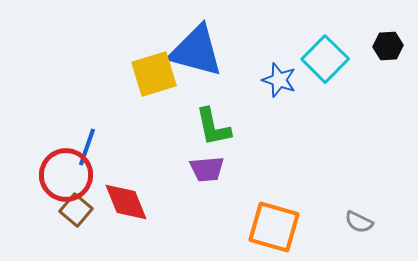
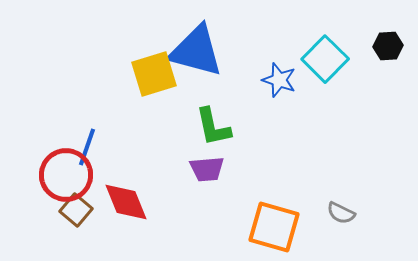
gray semicircle: moved 18 px left, 9 px up
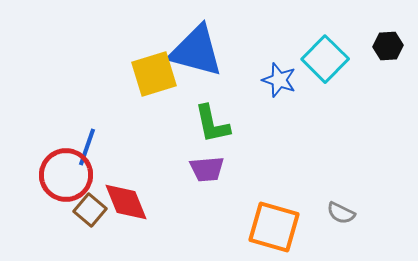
green L-shape: moved 1 px left, 3 px up
brown square: moved 14 px right
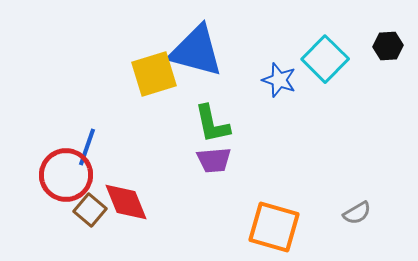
purple trapezoid: moved 7 px right, 9 px up
gray semicircle: moved 16 px right; rotated 56 degrees counterclockwise
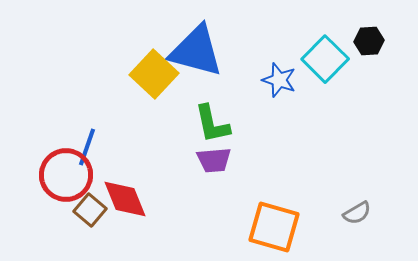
black hexagon: moved 19 px left, 5 px up
yellow square: rotated 30 degrees counterclockwise
red diamond: moved 1 px left, 3 px up
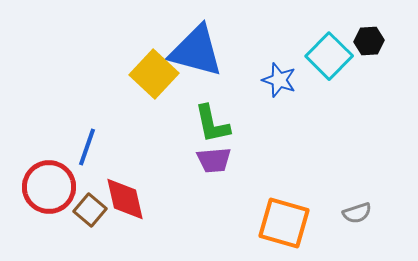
cyan square: moved 4 px right, 3 px up
red circle: moved 17 px left, 12 px down
red diamond: rotated 9 degrees clockwise
gray semicircle: rotated 12 degrees clockwise
orange square: moved 10 px right, 4 px up
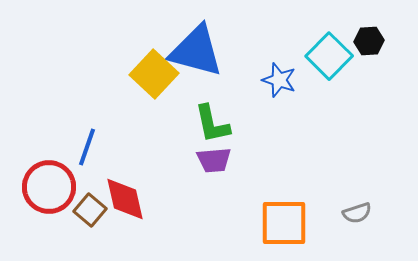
orange square: rotated 16 degrees counterclockwise
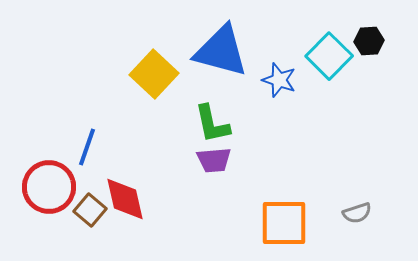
blue triangle: moved 25 px right
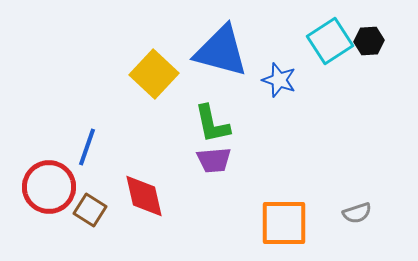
cyan square: moved 1 px right, 15 px up; rotated 12 degrees clockwise
red diamond: moved 19 px right, 3 px up
brown square: rotated 8 degrees counterclockwise
